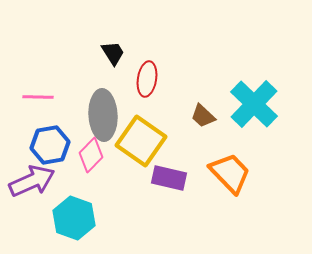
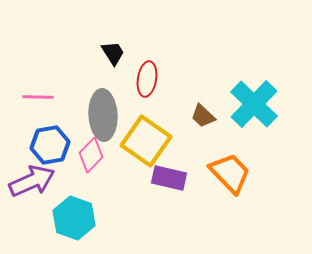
yellow square: moved 5 px right
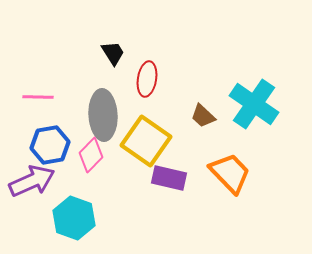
cyan cross: rotated 9 degrees counterclockwise
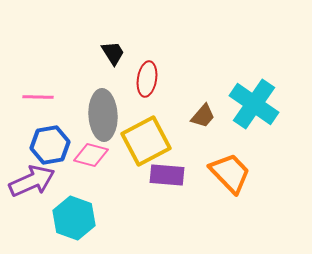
brown trapezoid: rotated 92 degrees counterclockwise
yellow square: rotated 27 degrees clockwise
pink diamond: rotated 60 degrees clockwise
purple rectangle: moved 2 px left, 3 px up; rotated 8 degrees counterclockwise
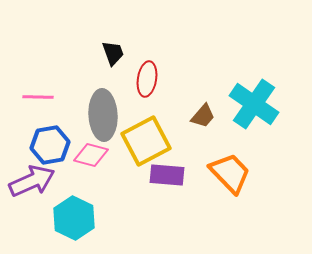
black trapezoid: rotated 12 degrees clockwise
cyan hexagon: rotated 6 degrees clockwise
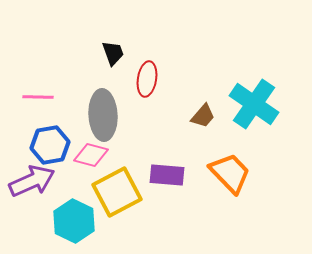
yellow square: moved 29 px left, 51 px down
cyan hexagon: moved 3 px down
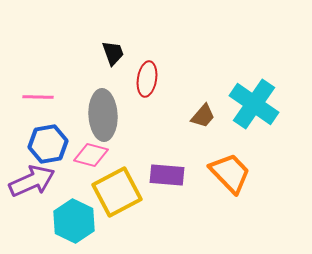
blue hexagon: moved 2 px left, 1 px up
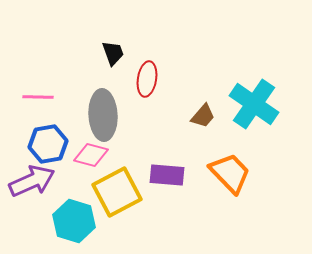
cyan hexagon: rotated 9 degrees counterclockwise
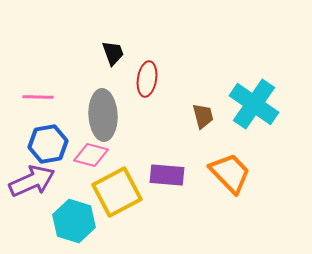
brown trapezoid: rotated 56 degrees counterclockwise
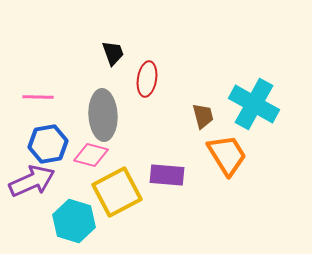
cyan cross: rotated 6 degrees counterclockwise
orange trapezoid: moved 3 px left, 18 px up; rotated 12 degrees clockwise
